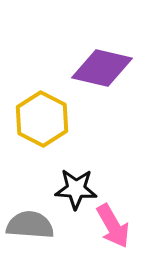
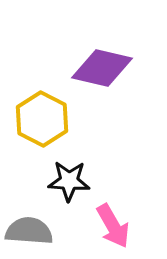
black star: moved 7 px left, 8 px up
gray semicircle: moved 1 px left, 6 px down
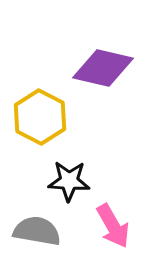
purple diamond: moved 1 px right
yellow hexagon: moved 2 px left, 2 px up
gray semicircle: moved 8 px right; rotated 6 degrees clockwise
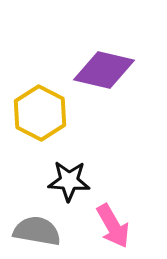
purple diamond: moved 1 px right, 2 px down
yellow hexagon: moved 4 px up
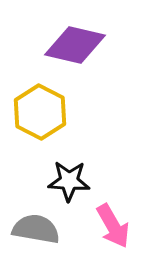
purple diamond: moved 29 px left, 25 px up
yellow hexagon: moved 1 px up
gray semicircle: moved 1 px left, 2 px up
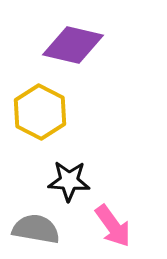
purple diamond: moved 2 px left
pink arrow: rotated 6 degrees counterclockwise
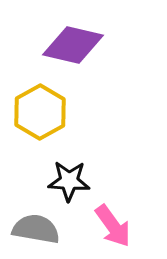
yellow hexagon: rotated 4 degrees clockwise
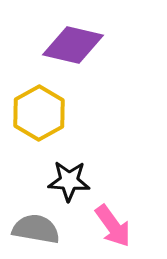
yellow hexagon: moved 1 px left, 1 px down
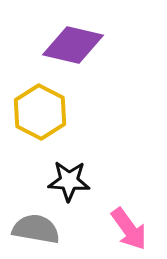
yellow hexagon: moved 1 px right, 1 px up; rotated 4 degrees counterclockwise
pink arrow: moved 16 px right, 3 px down
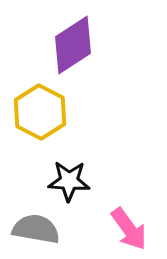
purple diamond: rotated 46 degrees counterclockwise
